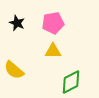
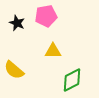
pink pentagon: moved 7 px left, 7 px up
green diamond: moved 1 px right, 2 px up
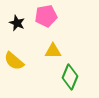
yellow semicircle: moved 9 px up
green diamond: moved 2 px left, 3 px up; rotated 40 degrees counterclockwise
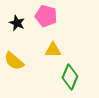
pink pentagon: rotated 25 degrees clockwise
yellow triangle: moved 1 px up
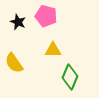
black star: moved 1 px right, 1 px up
yellow semicircle: moved 2 px down; rotated 15 degrees clockwise
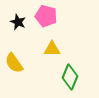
yellow triangle: moved 1 px left, 1 px up
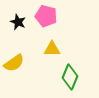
yellow semicircle: rotated 90 degrees counterclockwise
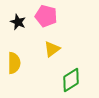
yellow triangle: rotated 36 degrees counterclockwise
yellow semicircle: rotated 55 degrees counterclockwise
green diamond: moved 1 px right, 3 px down; rotated 35 degrees clockwise
